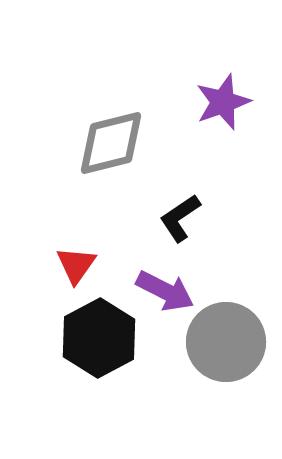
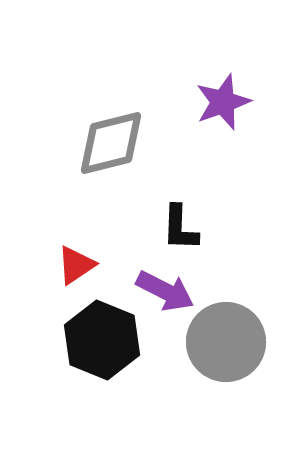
black L-shape: moved 10 px down; rotated 54 degrees counterclockwise
red triangle: rotated 21 degrees clockwise
black hexagon: moved 3 px right, 2 px down; rotated 10 degrees counterclockwise
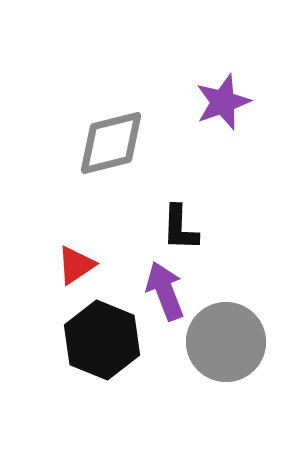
purple arrow: rotated 138 degrees counterclockwise
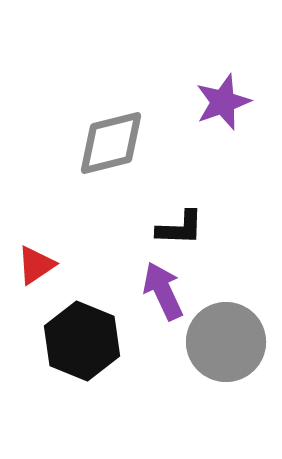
black L-shape: rotated 90 degrees counterclockwise
red triangle: moved 40 px left
purple arrow: moved 2 px left; rotated 4 degrees counterclockwise
black hexagon: moved 20 px left, 1 px down
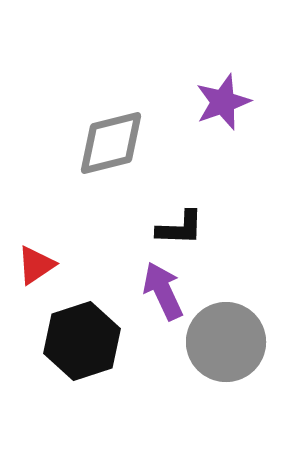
black hexagon: rotated 20 degrees clockwise
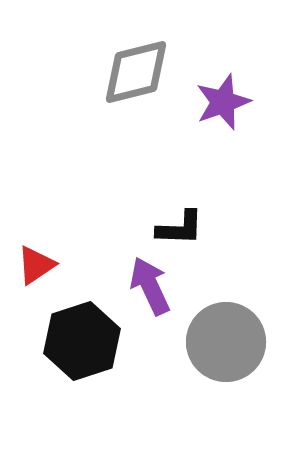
gray diamond: moved 25 px right, 71 px up
purple arrow: moved 13 px left, 5 px up
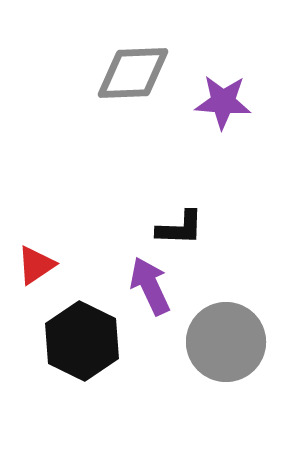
gray diamond: moved 3 px left, 1 px down; rotated 12 degrees clockwise
purple star: rotated 24 degrees clockwise
black hexagon: rotated 16 degrees counterclockwise
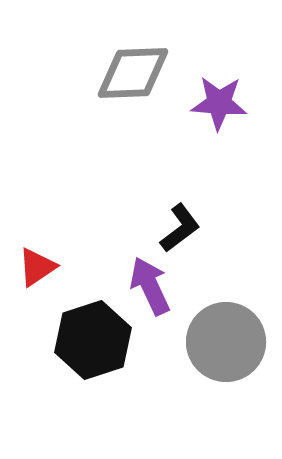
purple star: moved 4 px left, 1 px down
black L-shape: rotated 39 degrees counterclockwise
red triangle: moved 1 px right, 2 px down
black hexagon: moved 11 px right, 1 px up; rotated 16 degrees clockwise
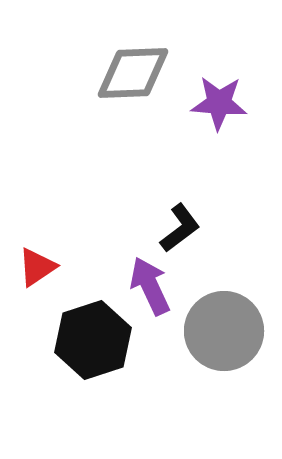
gray circle: moved 2 px left, 11 px up
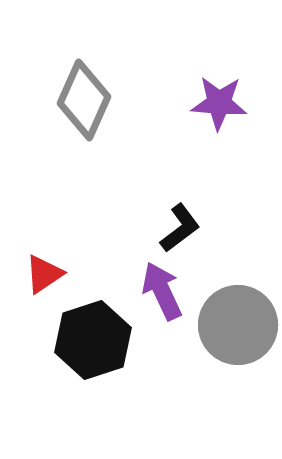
gray diamond: moved 49 px left, 27 px down; rotated 64 degrees counterclockwise
red triangle: moved 7 px right, 7 px down
purple arrow: moved 12 px right, 5 px down
gray circle: moved 14 px right, 6 px up
